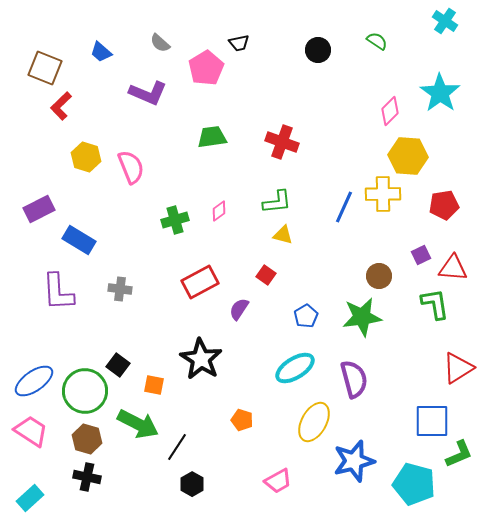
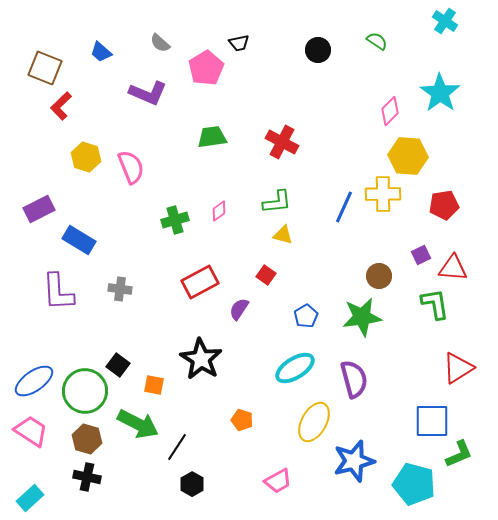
red cross at (282, 142): rotated 8 degrees clockwise
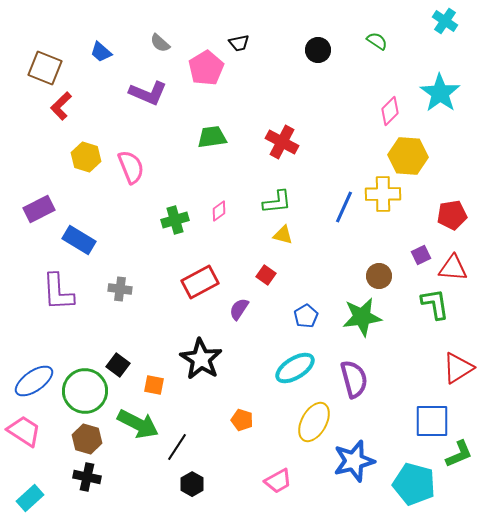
red pentagon at (444, 205): moved 8 px right, 10 px down
pink trapezoid at (31, 431): moved 7 px left
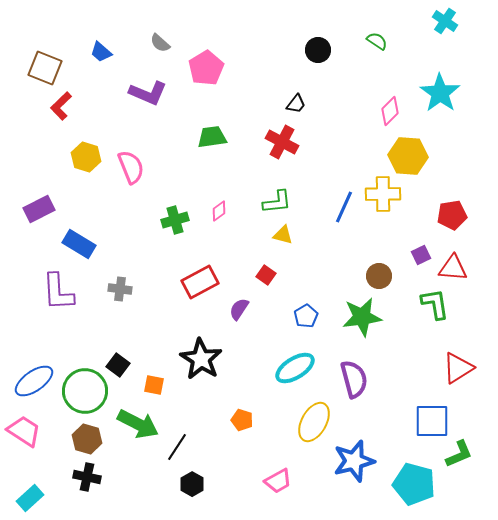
black trapezoid at (239, 43): moved 57 px right, 61 px down; rotated 40 degrees counterclockwise
blue rectangle at (79, 240): moved 4 px down
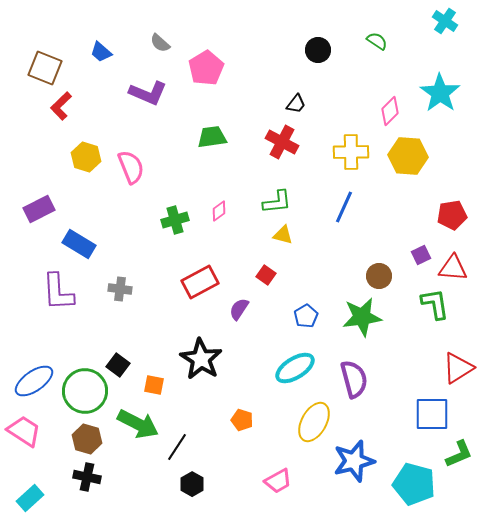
yellow cross at (383, 194): moved 32 px left, 42 px up
blue square at (432, 421): moved 7 px up
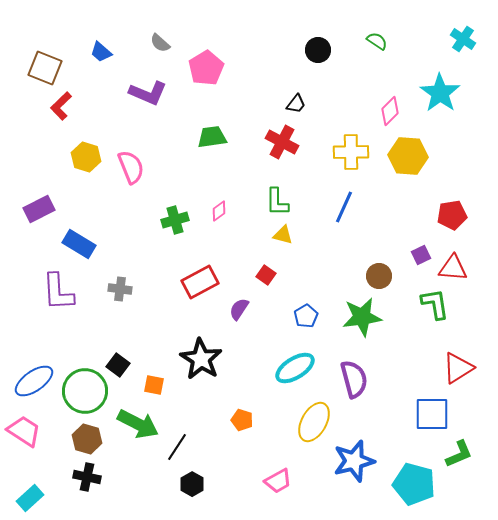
cyan cross at (445, 21): moved 18 px right, 18 px down
green L-shape at (277, 202): rotated 96 degrees clockwise
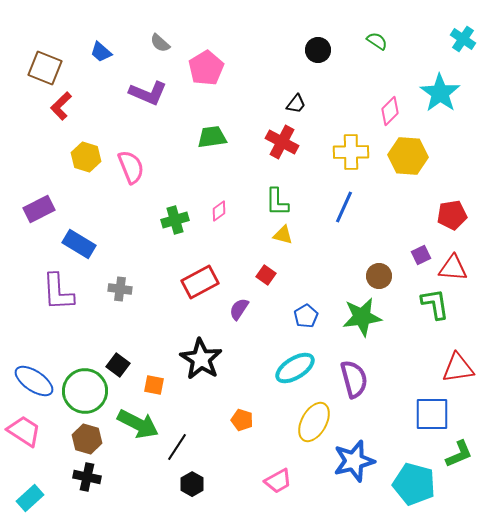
red triangle at (458, 368): rotated 24 degrees clockwise
blue ellipse at (34, 381): rotated 69 degrees clockwise
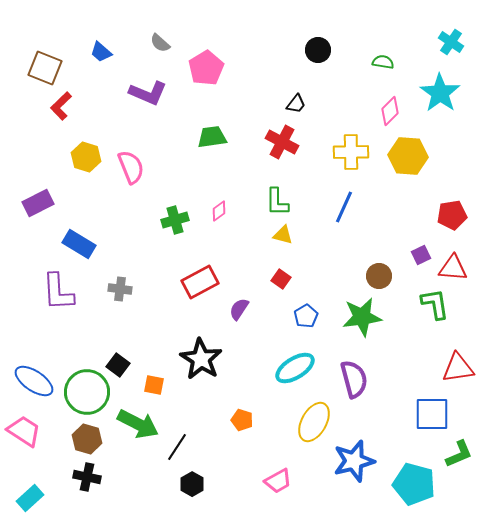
cyan cross at (463, 39): moved 12 px left, 3 px down
green semicircle at (377, 41): moved 6 px right, 21 px down; rotated 25 degrees counterclockwise
purple rectangle at (39, 209): moved 1 px left, 6 px up
red square at (266, 275): moved 15 px right, 4 px down
green circle at (85, 391): moved 2 px right, 1 px down
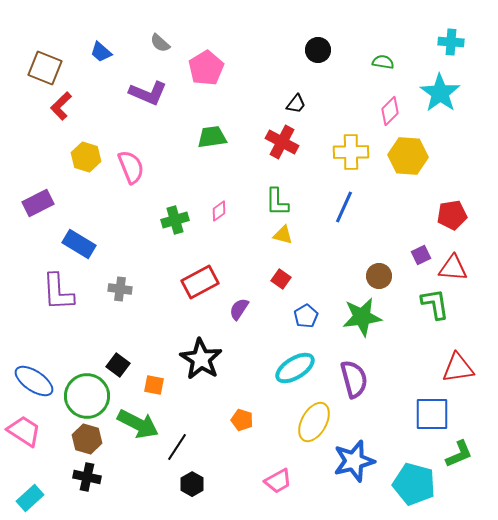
cyan cross at (451, 42): rotated 30 degrees counterclockwise
green circle at (87, 392): moved 4 px down
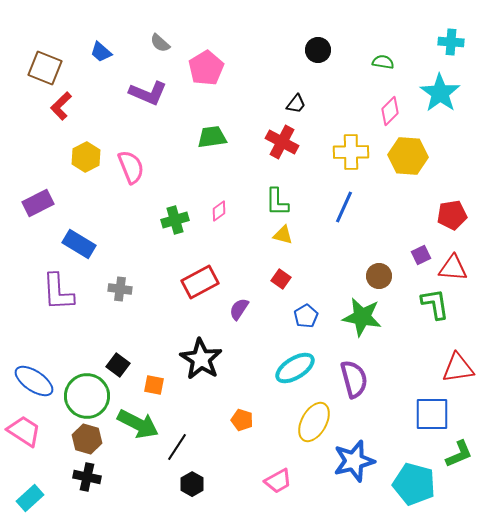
yellow hexagon at (86, 157): rotated 16 degrees clockwise
green star at (362, 317): rotated 18 degrees clockwise
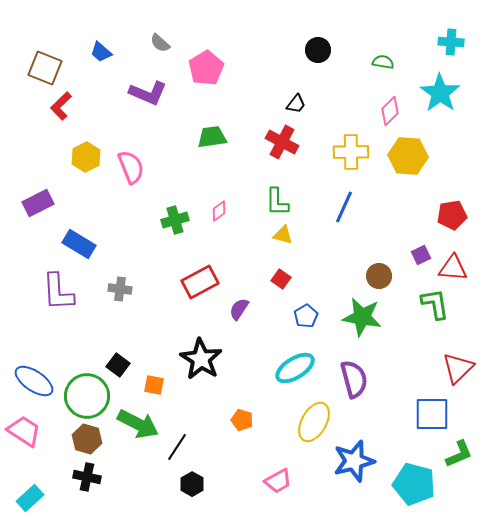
red triangle at (458, 368): rotated 36 degrees counterclockwise
